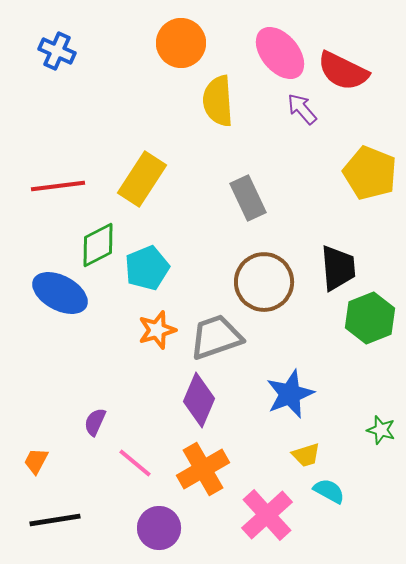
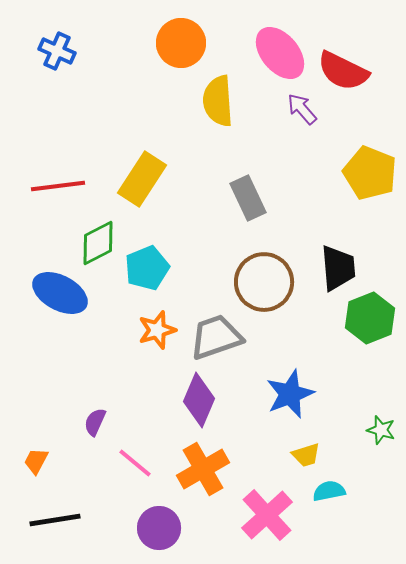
green diamond: moved 2 px up
cyan semicircle: rotated 40 degrees counterclockwise
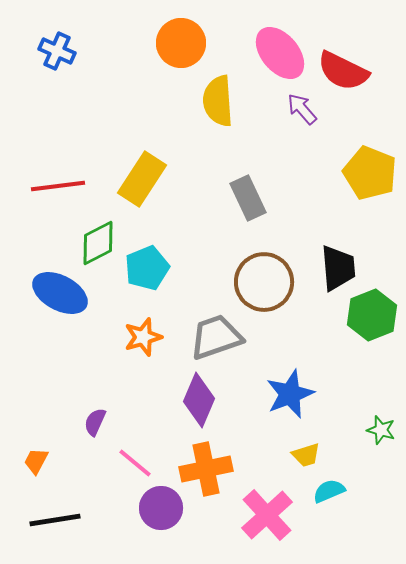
green hexagon: moved 2 px right, 3 px up
orange star: moved 14 px left, 7 px down
orange cross: moved 3 px right; rotated 18 degrees clockwise
cyan semicircle: rotated 12 degrees counterclockwise
purple circle: moved 2 px right, 20 px up
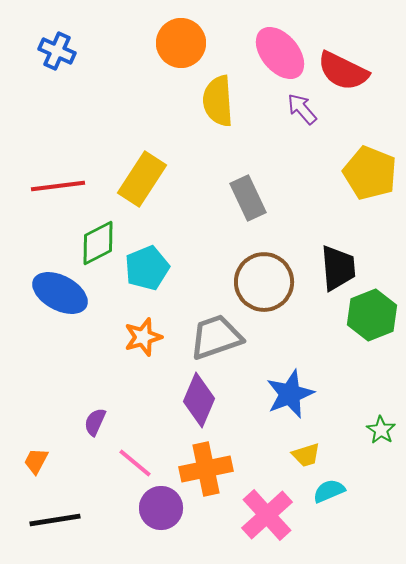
green star: rotated 16 degrees clockwise
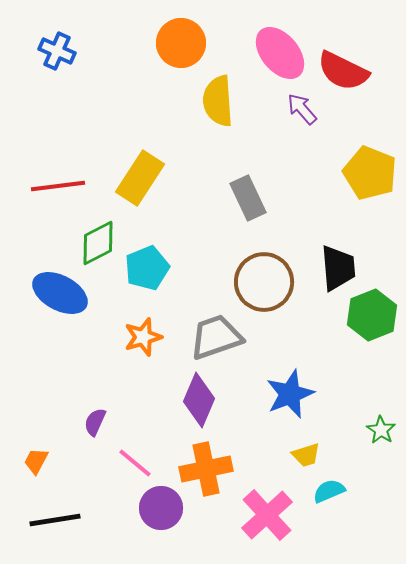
yellow rectangle: moved 2 px left, 1 px up
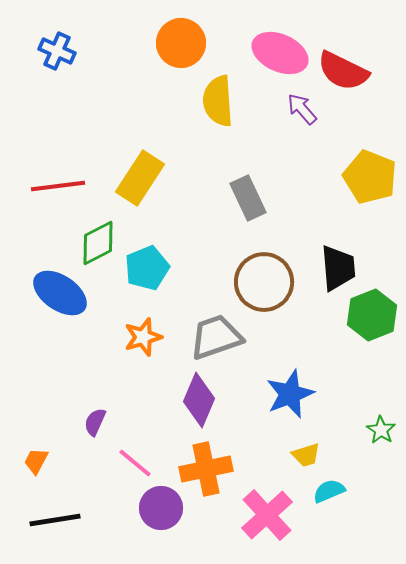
pink ellipse: rotated 26 degrees counterclockwise
yellow pentagon: moved 4 px down
blue ellipse: rotated 6 degrees clockwise
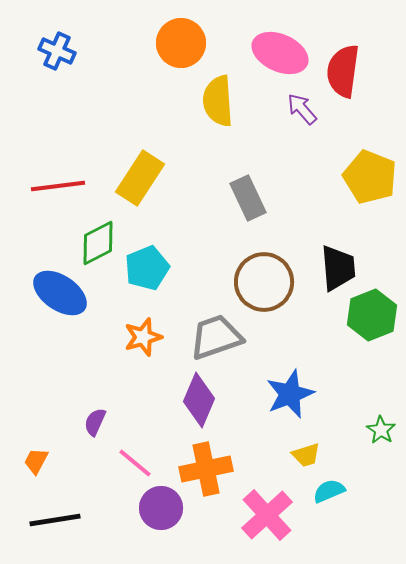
red semicircle: rotated 72 degrees clockwise
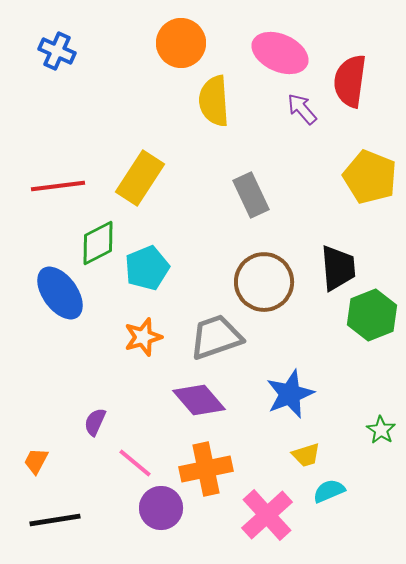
red semicircle: moved 7 px right, 10 px down
yellow semicircle: moved 4 px left
gray rectangle: moved 3 px right, 3 px up
blue ellipse: rotated 20 degrees clockwise
purple diamond: rotated 64 degrees counterclockwise
